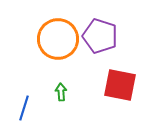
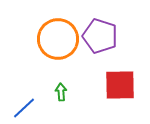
red square: rotated 12 degrees counterclockwise
blue line: rotated 30 degrees clockwise
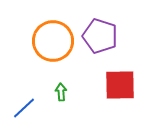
orange circle: moved 5 px left, 2 px down
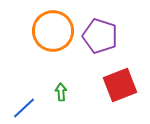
orange circle: moved 10 px up
red square: rotated 20 degrees counterclockwise
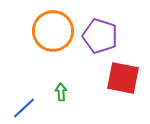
red square: moved 3 px right, 7 px up; rotated 32 degrees clockwise
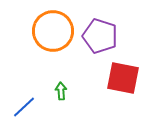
green arrow: moved 1 px up
blue line: moved 1 px up
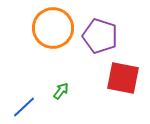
orange circle: moved 3 px up
green arrow: rotated 42 degrees clockwise
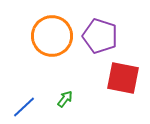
orange circle: moved 1 px left, 8 px down
green arrow: moved 4 px right, 8 px down
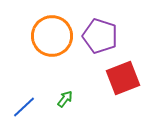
red square: rotated 32 degrees counterclockwise
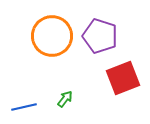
blue line: rotated 30 degrees clockwise
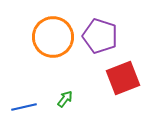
orange circle: moved 1 px right, 1 px down
